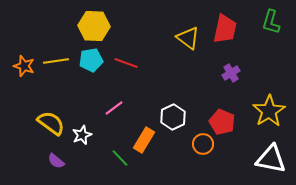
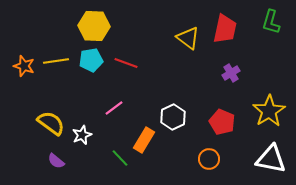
orange circle: moved 6 px right, 15 px down
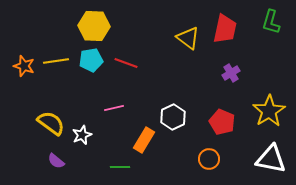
pink line: rotated 24 degrees clockwise
green line: moved 9 px down; rotated 48 degrees counterclockwise
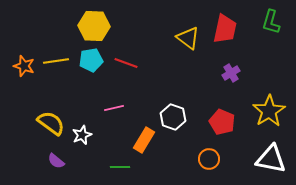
white hexagon: rotated 15 degrees counterclockwise
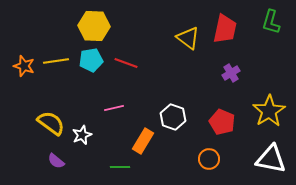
orange rectangle: moved 1 px left, 1 px down
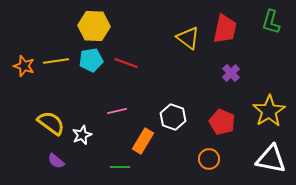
purple cross: rotated 12 degrees counterclockwise
pink line: moved 3 px right, 3 px down
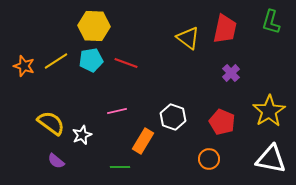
yellow line: rotated 25 degrees counterclockwise
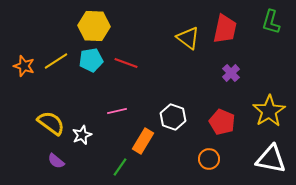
green line: rotated 54 degrees counterclockwise
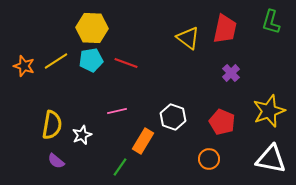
yellow hexagon: moved 2 px left, 2 px down
yellow star: rotated 12 degrees clockwise
yellow semicircle: moved 1 px right, 2 px down; rotated 64 degrees clockwise
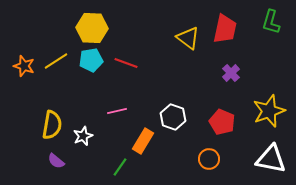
white star: moved 1 px right, 1 px down
